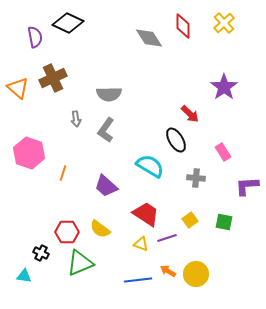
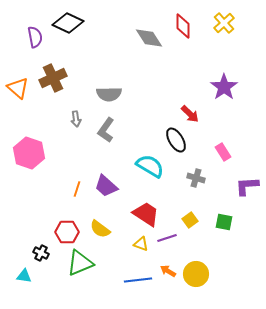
orange line: moved 14 px right, 16 px down
gray cross: rotated 12 degrees clockwise
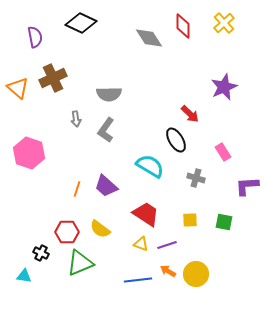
black diamond: moved 13 px right
purple star: rotated 12 degrees clockwise
yellow square: rotated 35 degrees clockwise
purple line: moved 7 px down
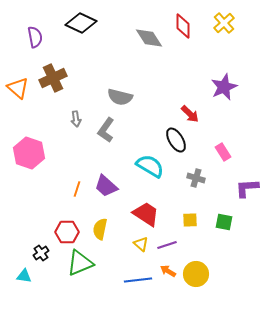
gray semicircle: moved 11 px right, 3 px down; rotated 15 degrees clockwise
purple L-shape: moved 2 px down
yellow semicircle: rotated 65 degrees clockwise
yellow triangle: rotated 21 degrees clockwise
black cross: rotated 28 degrees clockwise
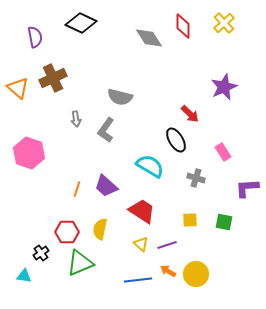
red trapezoid: moved 4 px left, 3 px up
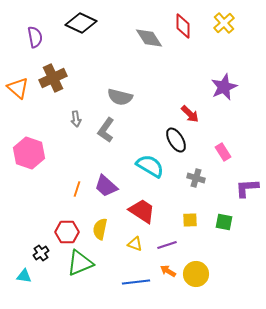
yellow triangle: moved 6 px left; rotated 21 degrees counterclockwise
blue line: moved 2 px left, 2 px down
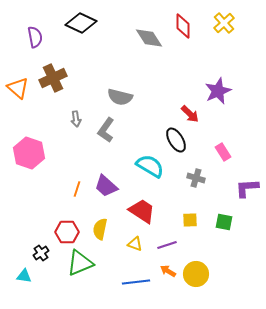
purple star: moved 6 px left, 4 px down
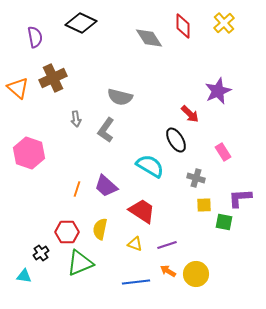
purple L-shape: moved 7 px left, 10 px down
yellow square: moved 14 px right, 15 px up
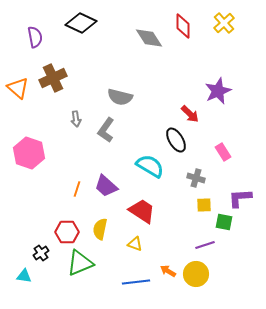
purple line: moved 38 px right
